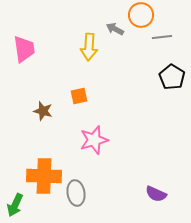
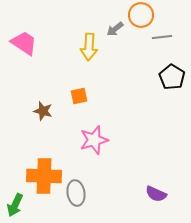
gray arrow: rotated 66 degrees counterclockwise
pink trapezoid: moved 6 px up; rotated 48 degrees counterclockwise
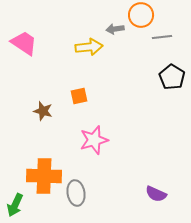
gray arrow: rotated 30 degrees clockwise
yellow arrow: rotated 100 degrees counterclockwise
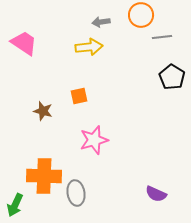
gray arrow: moved 14 px left, 7 px up
